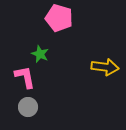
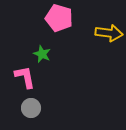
green star: moved 2 px right
yellow arrow: moved 4 px right, 34 px up
gray circle: moved 3 px right, 1 px down
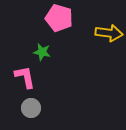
green star: moved 2 px up; rotated 12 degrees counterclockwise
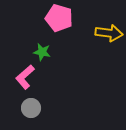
pink L-shape: rotated 120 degrees counterclockwise
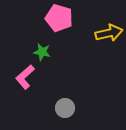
yellow arrow: rotated 20 degrees counterclockwise
gray circle: moved 34 px right
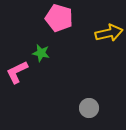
green star: moved 1 px left, 1 px down
pink L-shape: moved 8 px left, 5 px up; rotated 15 degrees clockwise
gray circle: moved 24 px right
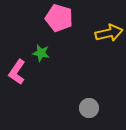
pink L-shape: rotated 30 degrees counterclockwise
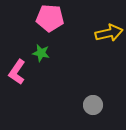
pink pentagon: moved 9 px left; rotated 12 degrees counterclockwise
gray circle: moved 4 px right, 3 px up
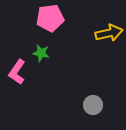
pink pentagon: rotated 12 degrees counterclockwise
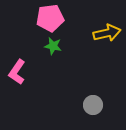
yellow arrow: moved 2 px left
green star: moved 12 px right, 7 px up
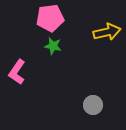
yellow arrow: moved 1 px up
